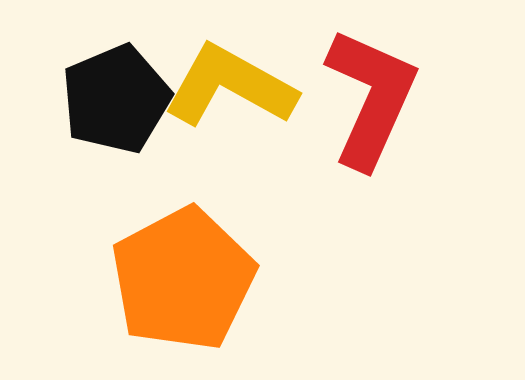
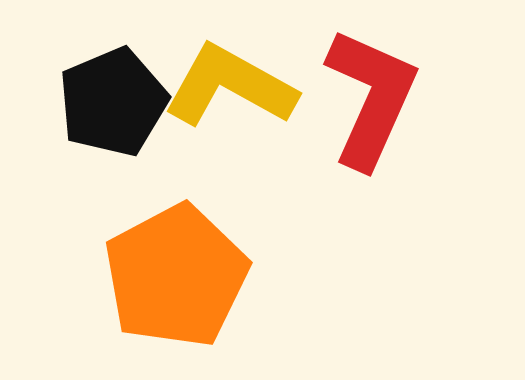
black pentagon: moved 3 px left, 3 px down
orange pentagon: moved 7 px left, 3 px up
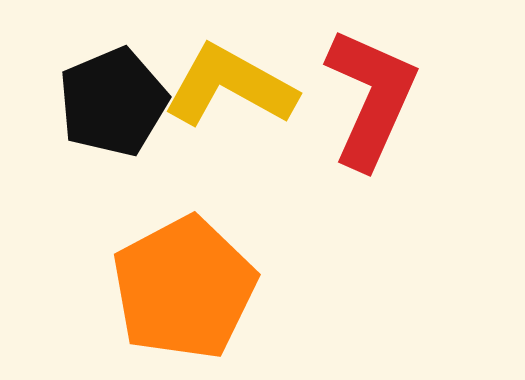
orange pentagon: moved 8 px right, 12 px down
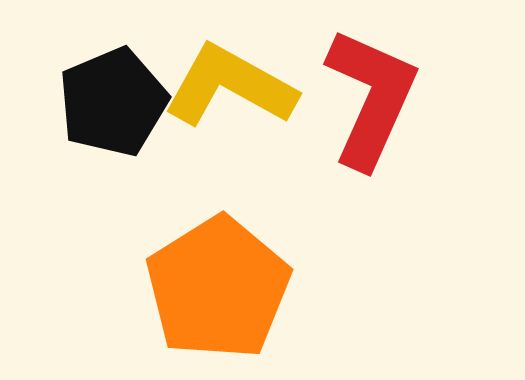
orange pentagon: moved 34 px right; rotated 4 degrees counterclockwise
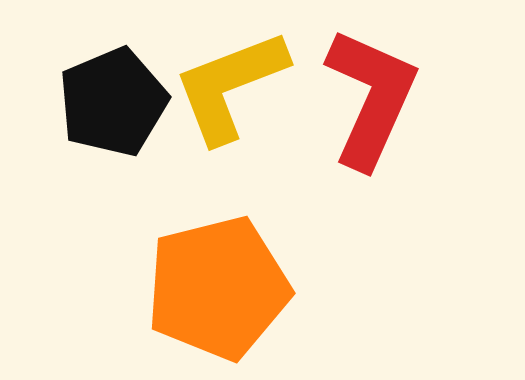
yellow L-shape: rotated 50 degrees counterclockwise
orange pentagon: rotated 18 degrees clockwise
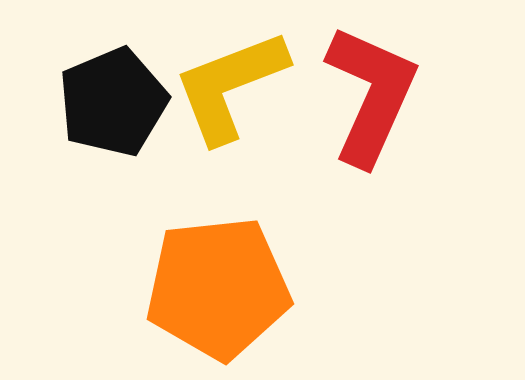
red L-shape: moved 3 px up
orange pentagon: rotated 8 degrees clockwise
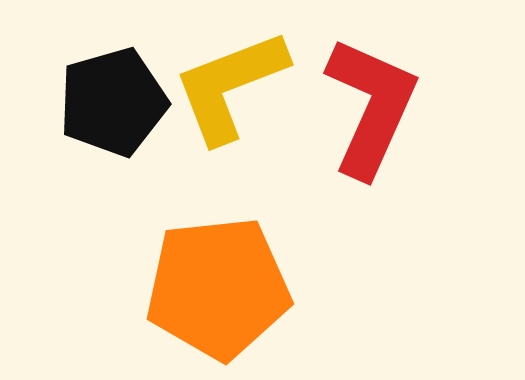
red L-shape: moved 12 px down
black pentagon: rotated 7 degrees clockwise
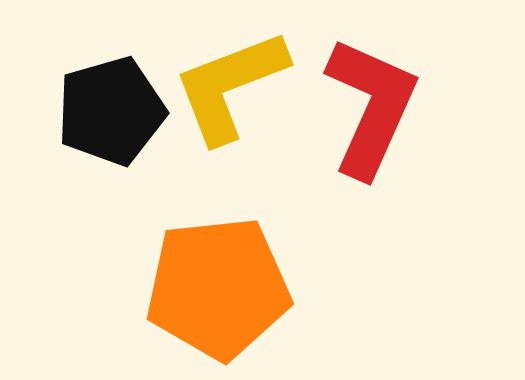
black pentagon: moved 2 px left, 9 px down
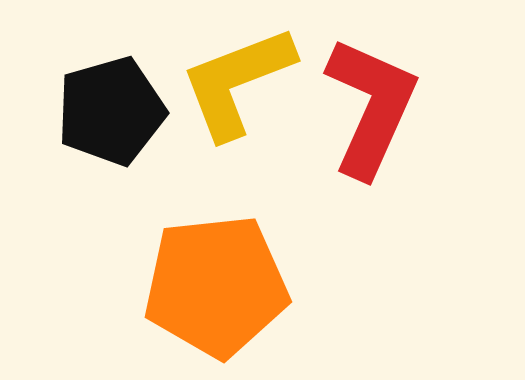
yellow L-shape: moved 7 px right, 4 px up
orange pentagon: moved 2 px left, 2 px up
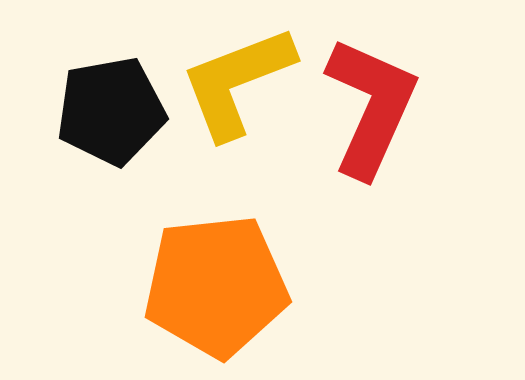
black pentagon: rotated 6 degrees clockwise
